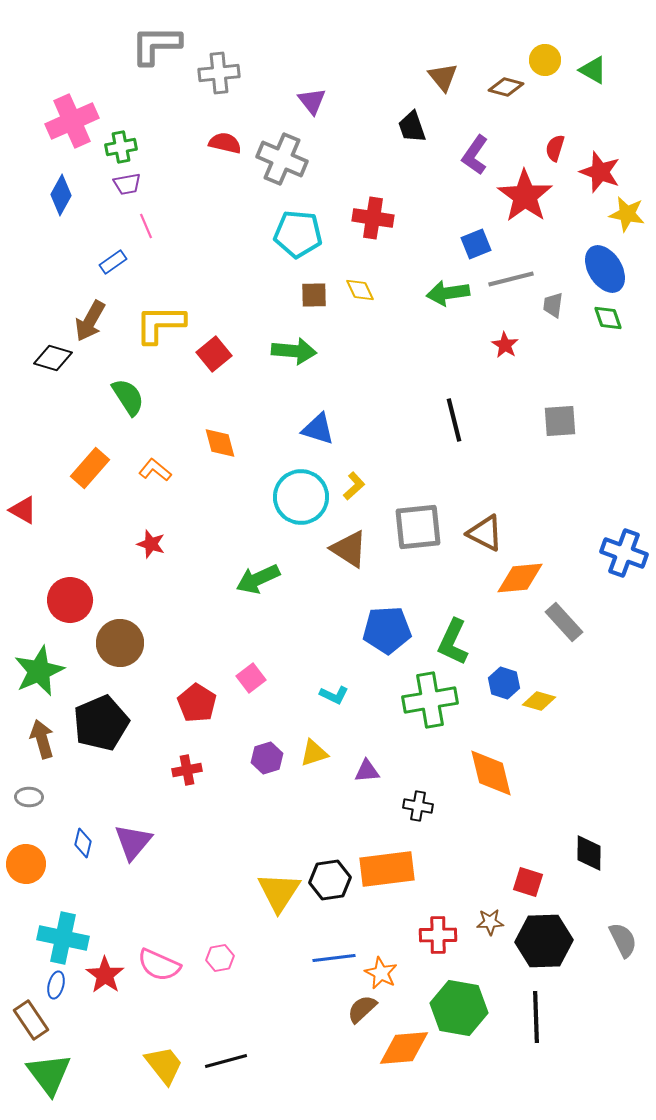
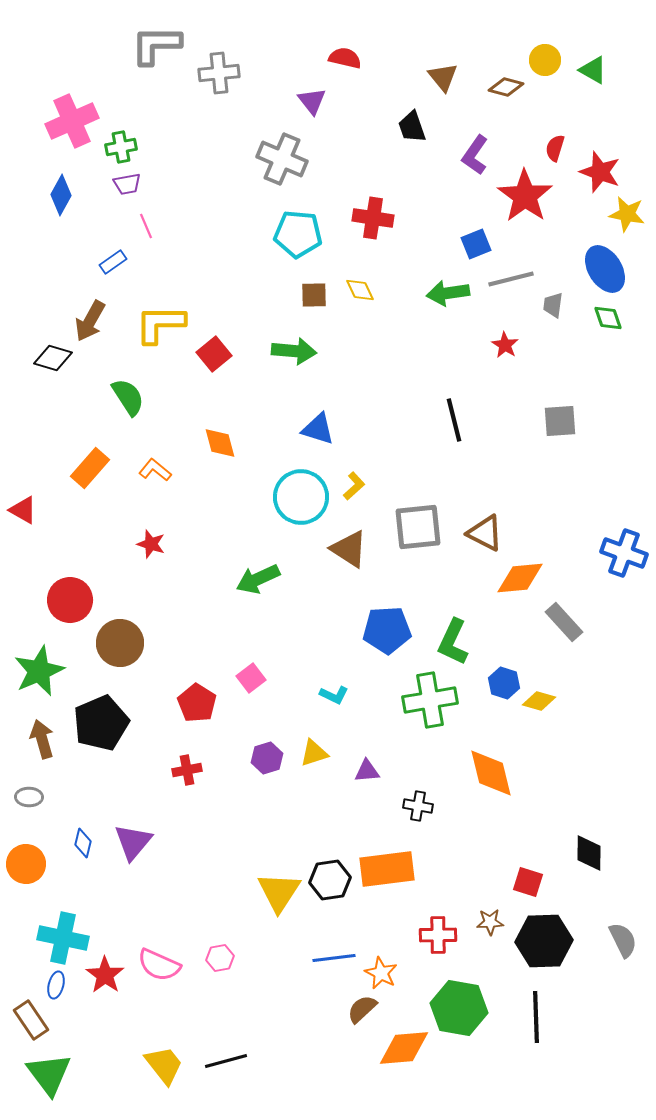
red semicircle at (225, 143): moved 120 px right, 85 px up
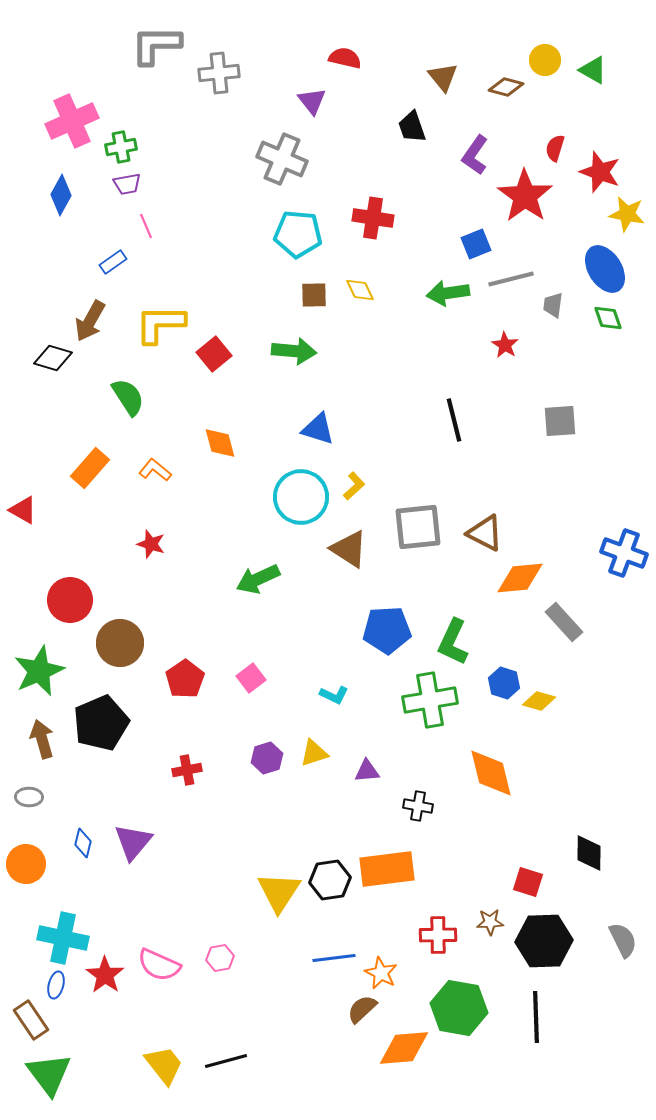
red pentagon at (197, 703): moved 12 px left, 24 px up; rotated 6 degrees clockwise
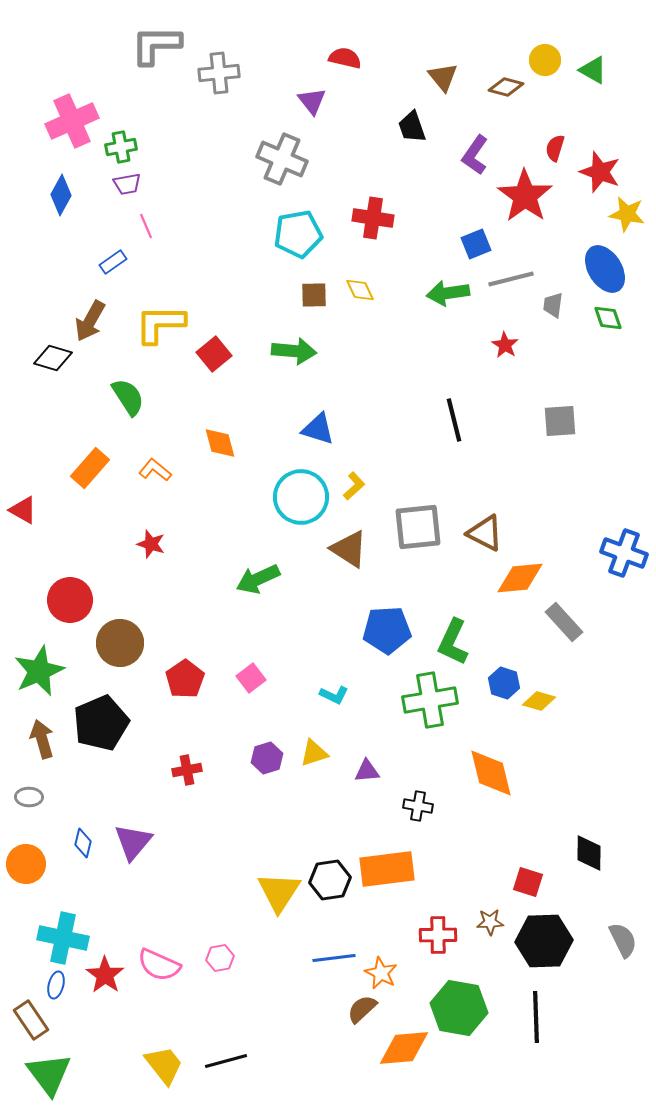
cyan pentagon at (298, 234): rotated 15 degrees counterclockwise
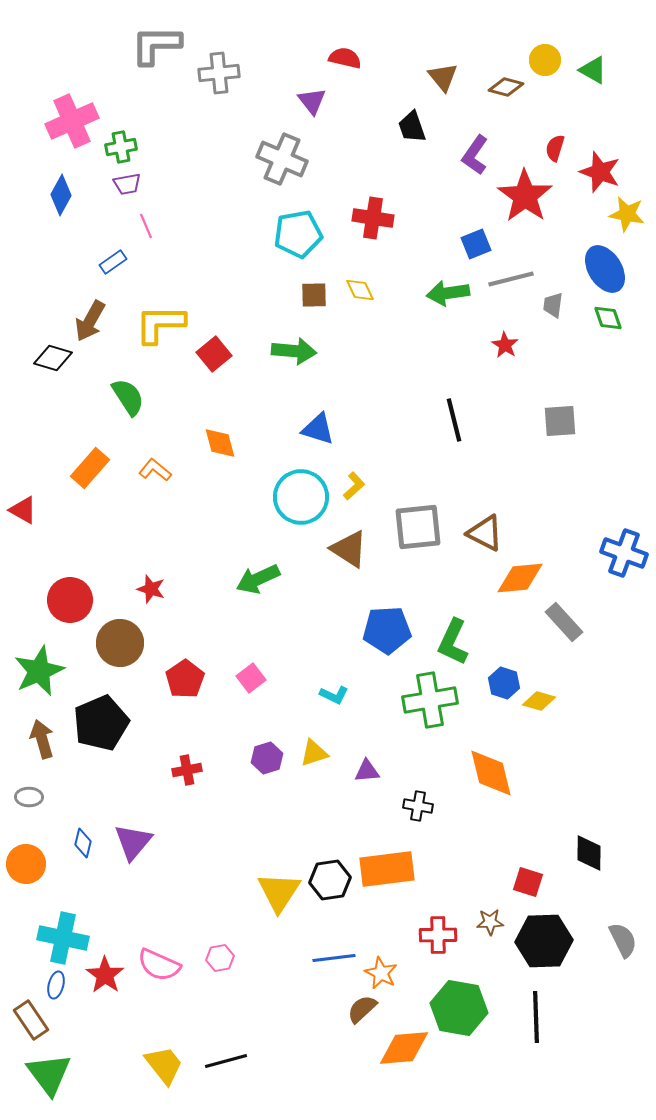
red star at (151, 544): moved 45 px down
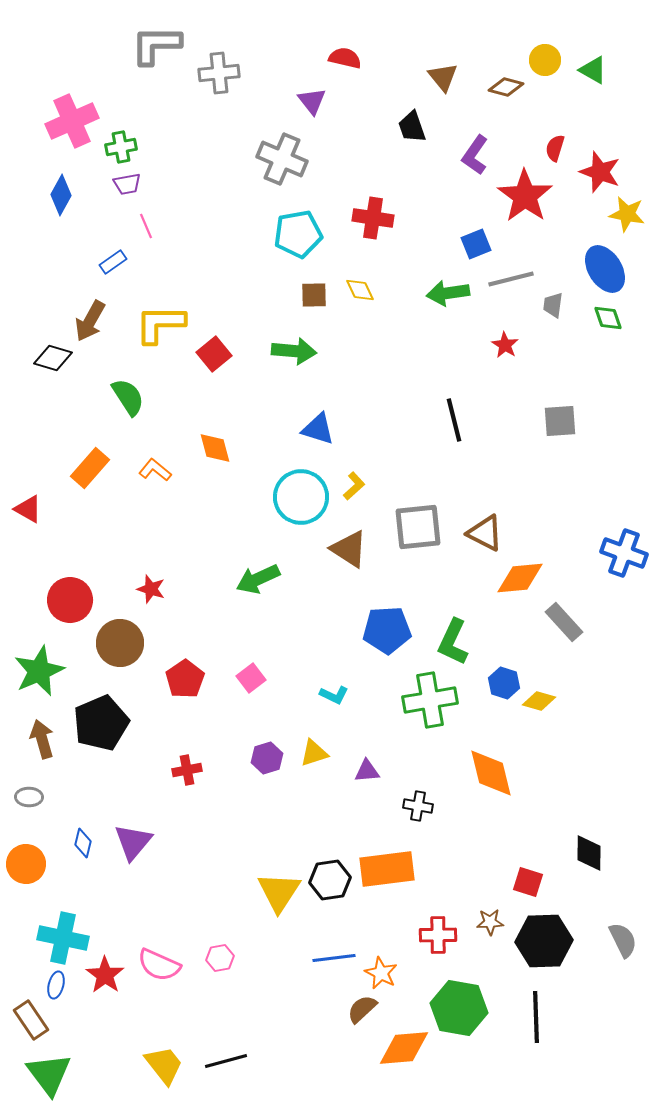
orange diamond at (220, 443): moved 5 px left, 5 px down
red triangle at (23, 510): moved 5 px right, 1 px up
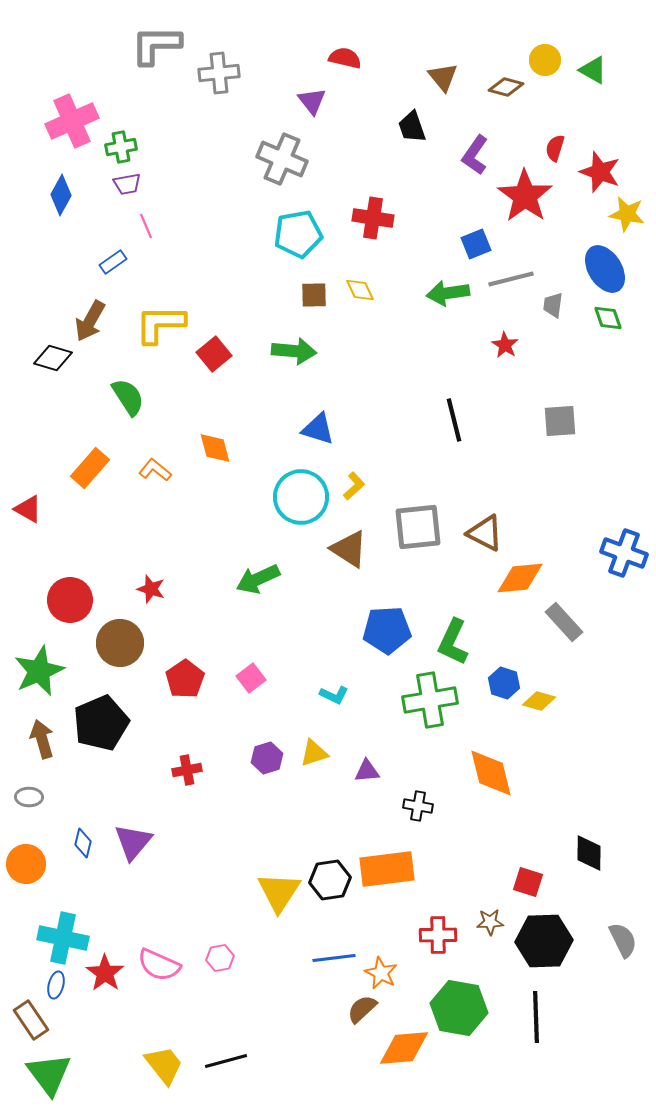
red star at (105, 975): moved 2 px up
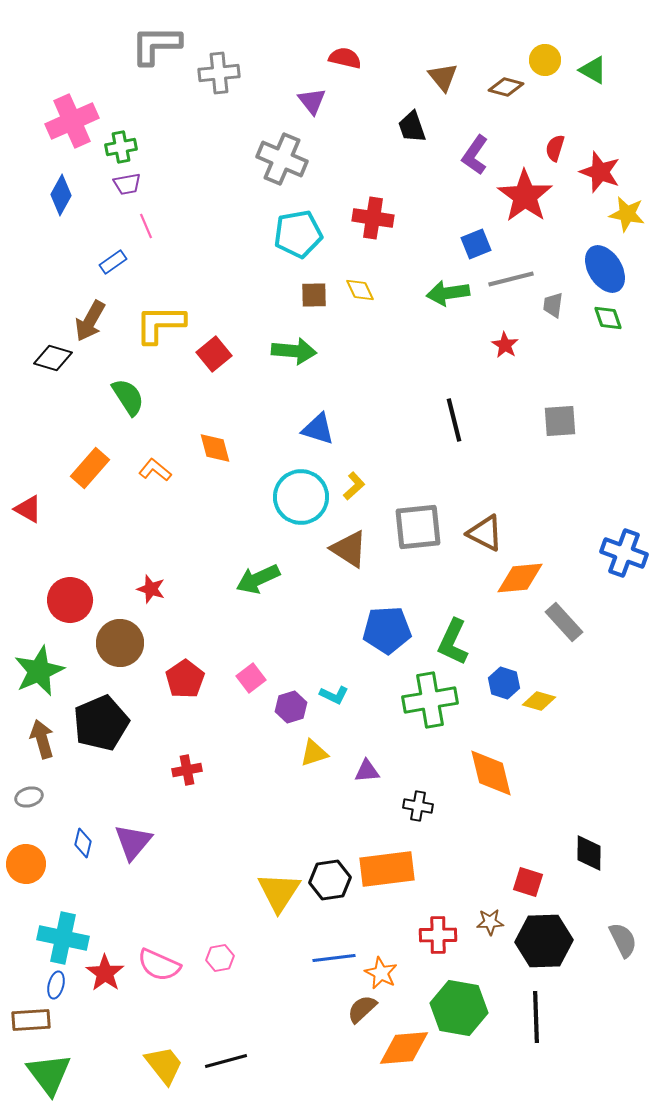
purple hexagon at (267, 758): moved 24 px right, 51 px up
gray ellipse at (29, 797): rotated 16 degrees counterclockwise
brown rectangle at (31, 1020): rotated 60 degrees counterclockwise
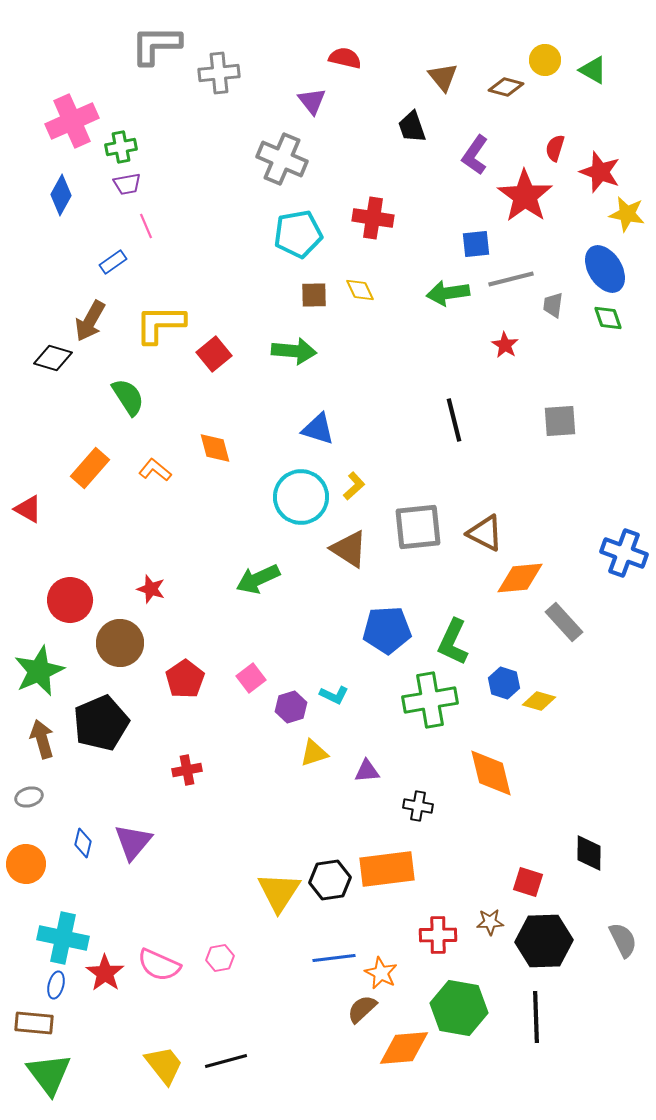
blue square at (476, 244): rotated 16 degrees clockwise
brown rectangle at (31, 1020): moved 3 px right, 3 px down; rotated 9 degrees clockwise
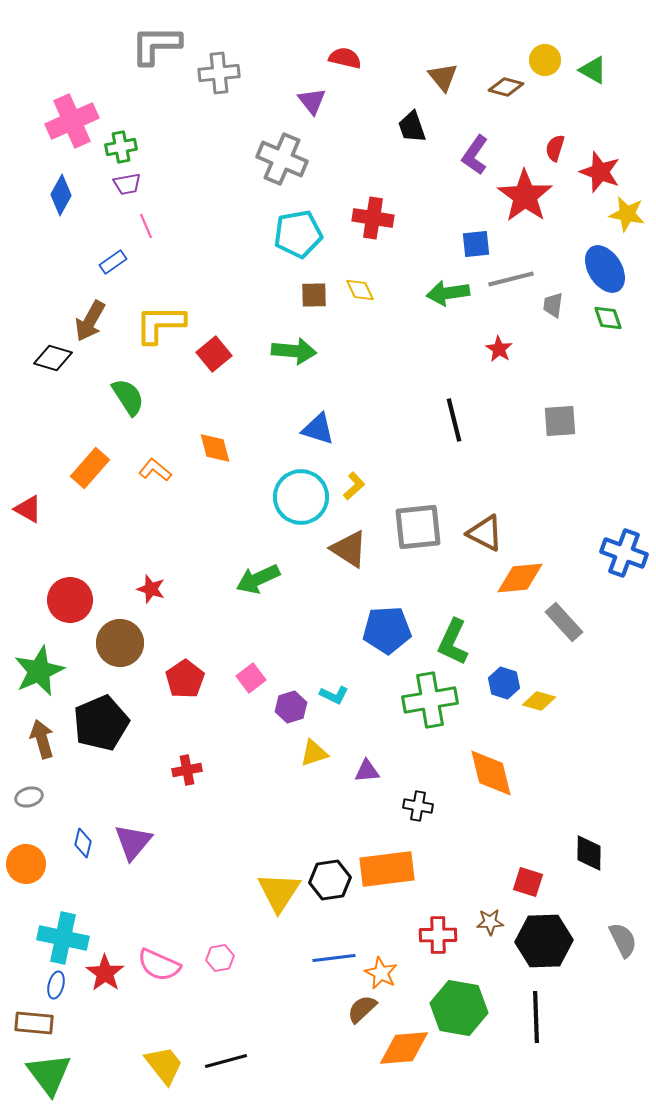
red star at (505, 345): moved 6 px left, 4 px down
